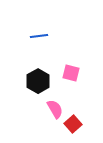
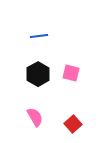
black hexagon: moved 7 px up
pink semicircle: moved 20 px left, 8 px down
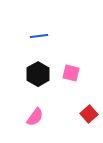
pink semicircle: rotated 66 degrees clockwise
red square: moved 16 px right, 10 px up
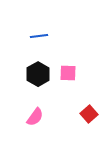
pink square: moved 3 px left; rotated 12 degrees counterclockwise
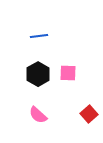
pink semicircle: moved 3 px right, 2 px up; rotated 96 degrees clockwise
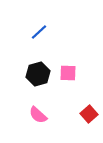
blue line: moved 4 px up; rotated 36 degrees counterclockwise
black hexagon: rotated 15 degrees clockwise
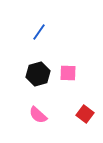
blue line: rotated 12 degrees counterclockwise
red square: moved 4 px left; rotated 12 degrees counterclockwise
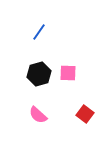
black hexagon: moved 1 px right
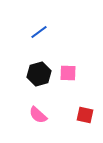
blue line: rotated 18 degrees clockwise
red square: moved 1 px down; rotated 24 degrees counterclockwise
